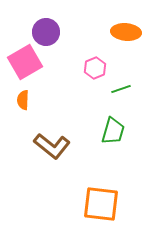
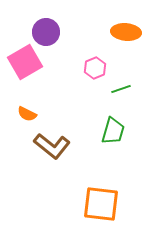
orange semicircle: moved 4 px right, 14 px down; rotated 66 degrees counterclockwise
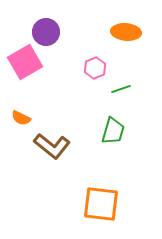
orange semicircle: moved 6 px left, 4 px down
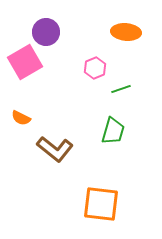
brown L-shape: moved 3 px right, 3 px down
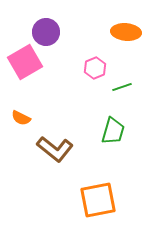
green line: moved 1 px right, 2 px up
orange square: moved 3 px left, 4 px up; rotated 18 degrees counterclockwise
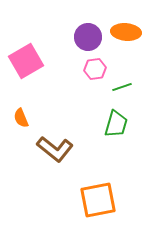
purple circle: moved 42 px right, 5 px down
pink square: moved 1 px right, 1 px up
pink hexagon: moved 1 px down; rotated 15 degrees clockwise
orange semicircle: rotated 42 degrees clockwise
green trapezoid: moved 3 px right, 7 px up
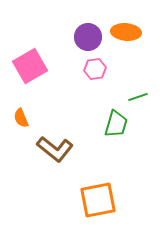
pink square: moved 4 px right, 5 px down
green line: moved 16 px right, 10 px down
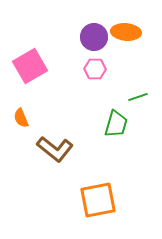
purple circle: moved 6 px right
pink hexagon: rotated 10 degrees clockwise
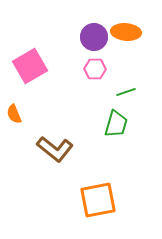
green line: moved 12 px left, 5 px up
orange semicircle: moved 7 px left, 4 px up
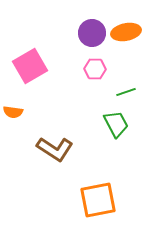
orange ellipse: rotated 16 degrees counterclockwise
purple circle: moved 2 px left, 4 px up
orange semicircle: moved 1 px left, 2 px up; rotated 60 degrees counterclockwise
green trapezoid: rotated 44 degrees counterclockwise
brown L-shape: rotated 6 degrees counterclockwise
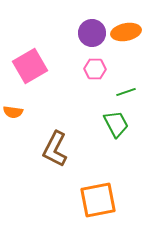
brown L-shape: rotated 84 degrees clockwise
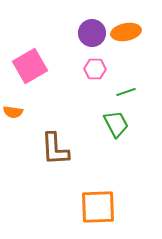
brown L-shape: rotated 30 degrees counterclockwise
orange square: moved 7 px down; rotated 9 degrees clockwise
